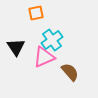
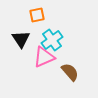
orange square: moved 1 px right, 2 px down
black triangle: moved 5 px right, 8 px up
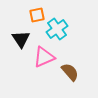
cyan cross: moved 5 px right, 11 px up
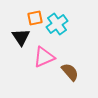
orange square: moved 2 px left, 3 px down
cyan cross: moved 5 px up
black triangle: moved 2 px up
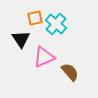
cyan cross: moved 1 px left; rotated 15 degrees counterclockwise
black triangle: moved 2 px down
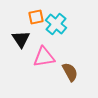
orange square: moved 1 px right, 1 px up
pink triangle: rotated 15 degrees clockwise
brown semicircle: rotated 12 degrees clockwise
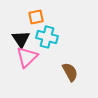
cyan cross: moved 9 px left, 13 px down; rotated 25 degrees counterclockwise
pink triangle: moved 17 px left; rotated 35 degrees counterclockwise
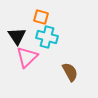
orange square: moved 5 px right; rotated 28 degrees clockwise
black triangle: moved 4 px left, 3 px up
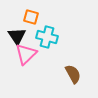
orange square: moved 10 px left
pink triangle: moved 1 px left, 3 px up
brown semicircle: moved 3 px right, 2 px down
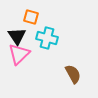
cyan cross: moved 1 px down
pink triangle: moved 7 px left
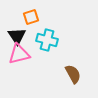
orange square: rotated 35 degrees counterclockwise
cyan cross: moved 2 px down
pink triangle: rotated 30 degrees clockwise
